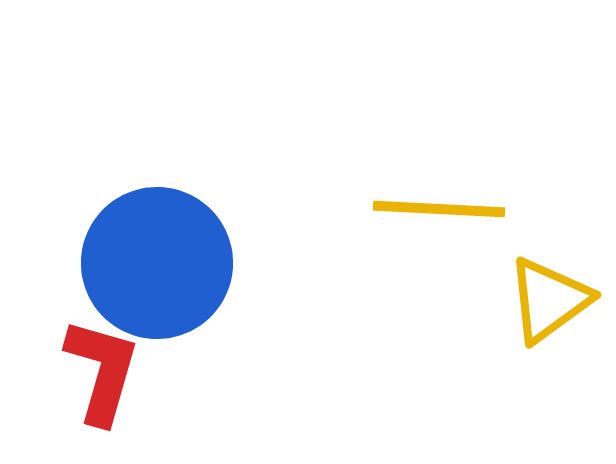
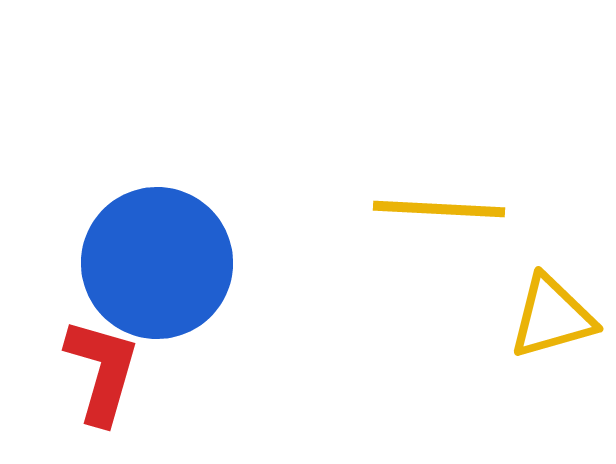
yellow triangle: moved 3 px right, 17 px down; rotated 20 degrees clockwise
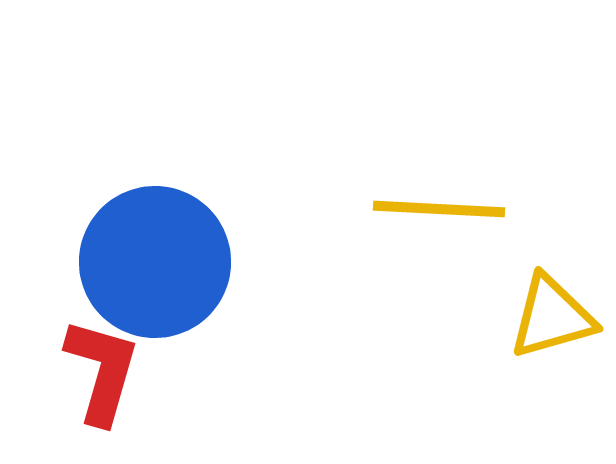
blue circle: moved 2 px left, 1 px up
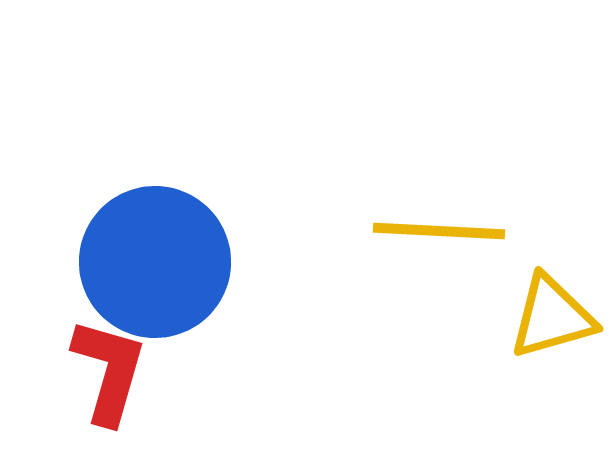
yellow line: moved 22 px down
red L-shape: moved 7 px right
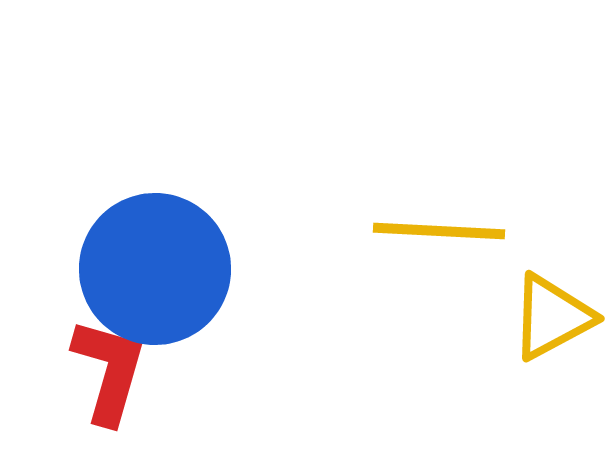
blue circle: moved 7 px down
yellow triangle: rotated 12 degrees counterclockwise
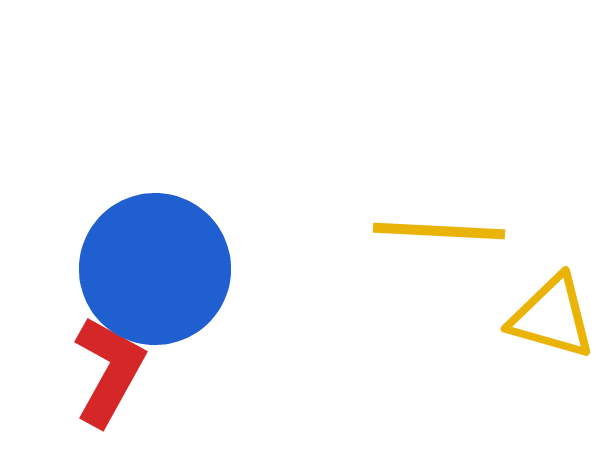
yellow triangle: rotated 44 degrees clockwise
red L-shape: rotated 13 degrees clockwise
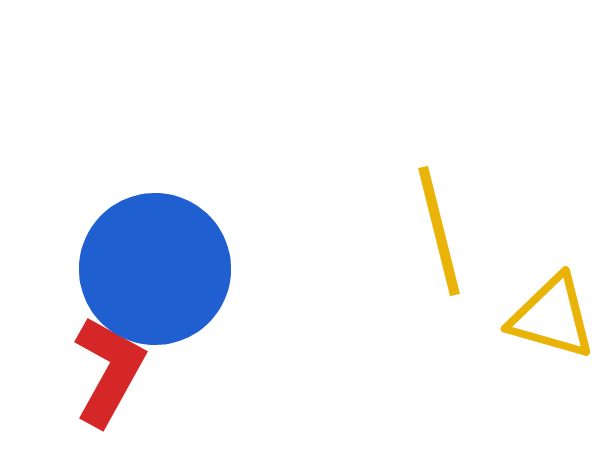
yellow line: rotated 73 degrees clockwise
